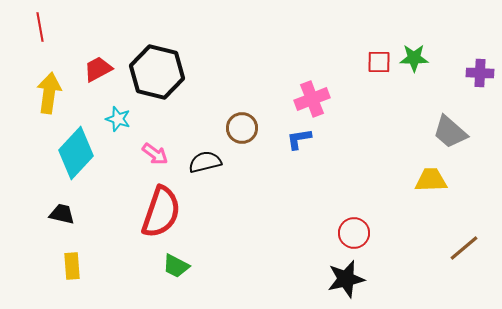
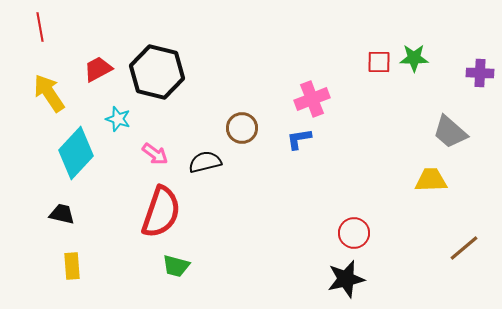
yellow arrow: rotated 42 degrees counterclockwise
green trapezoid: rotated 12 degrees counterclockwise
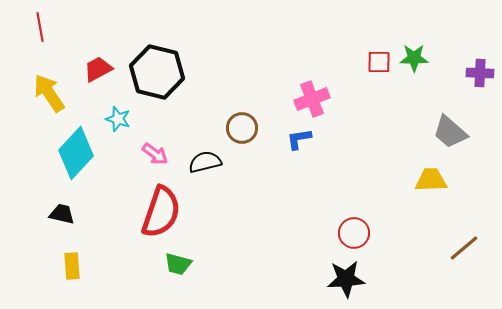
green trapezoid: moved 2 px right, 2 px up
black star: rotated 9 degrees clockwise
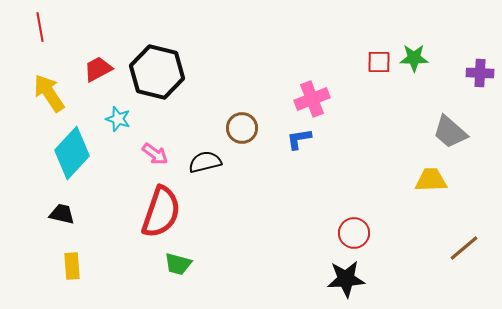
cyan diamond: moved 4 px left
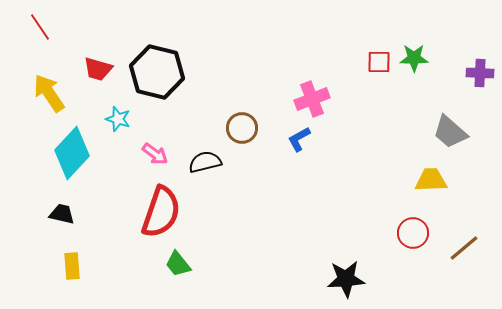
red line: rotated 24 degrees counterclockwise
red trapezoid: rotated 136 degrees counterclockwise
blue L-shape: rotated 20 degrees counterclockwise
red circle: moved 59 px right
green trapezoid: rotated 36 degrees clockwise
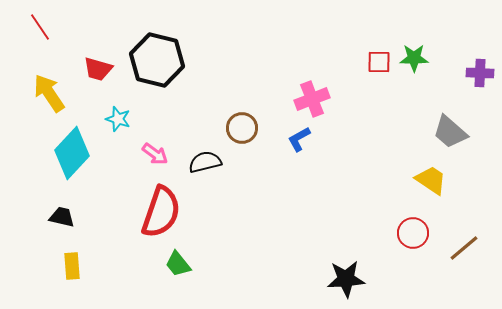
black hexagon: moved 12 px up
yellow trapezoid: rotated 36 degrees clockwise
black trapezoid: moved 3 px down
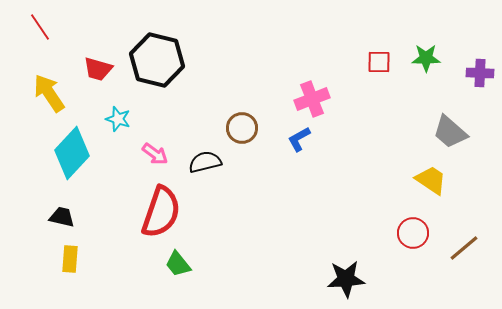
green star: moved 12 px right
yellow rectangle: moved 2 px left, 7 px up; rotated 8 degrees clockwise
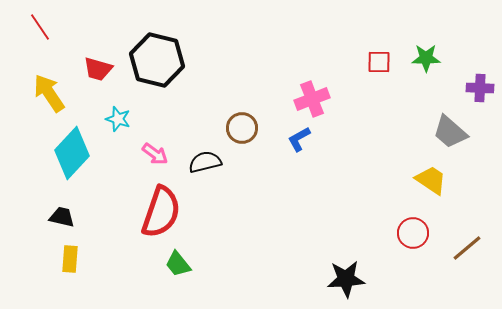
purple cross: moved 15 px down
brown line: moved 3 px right
